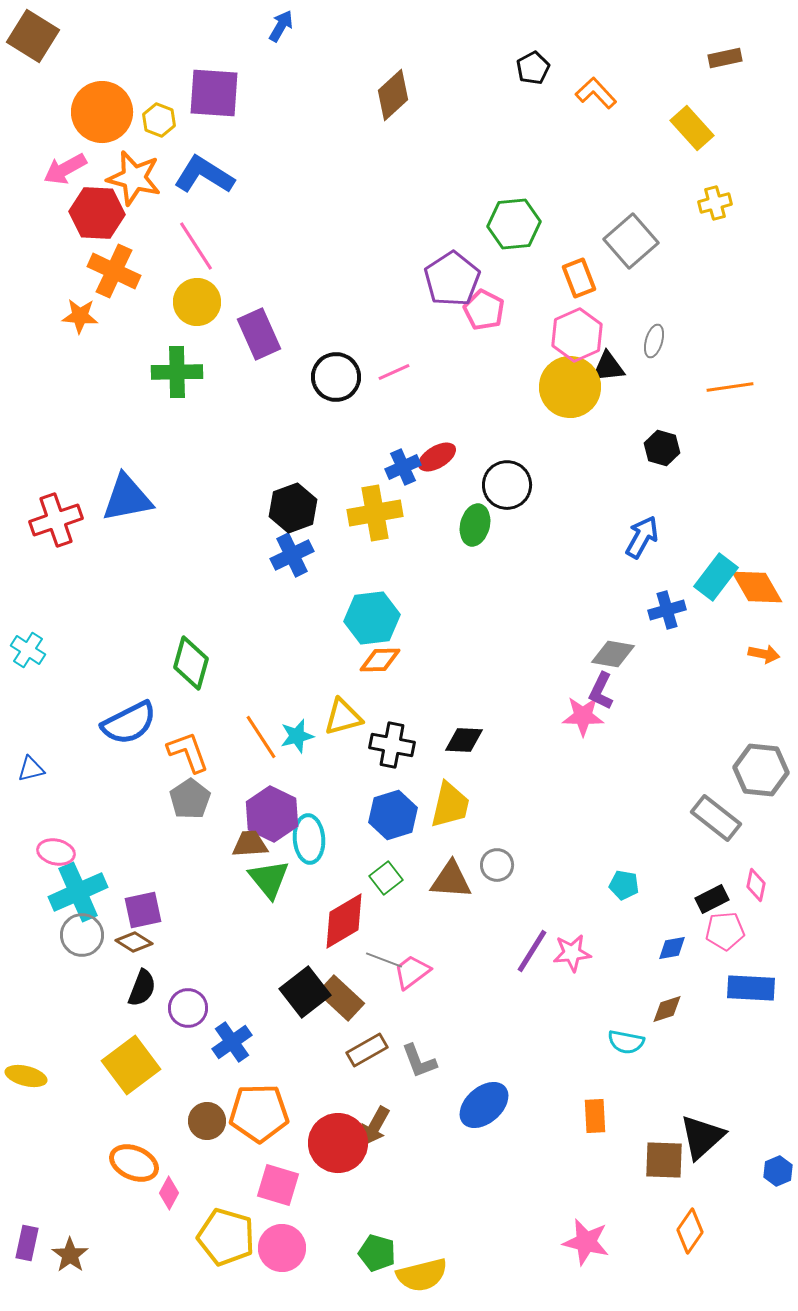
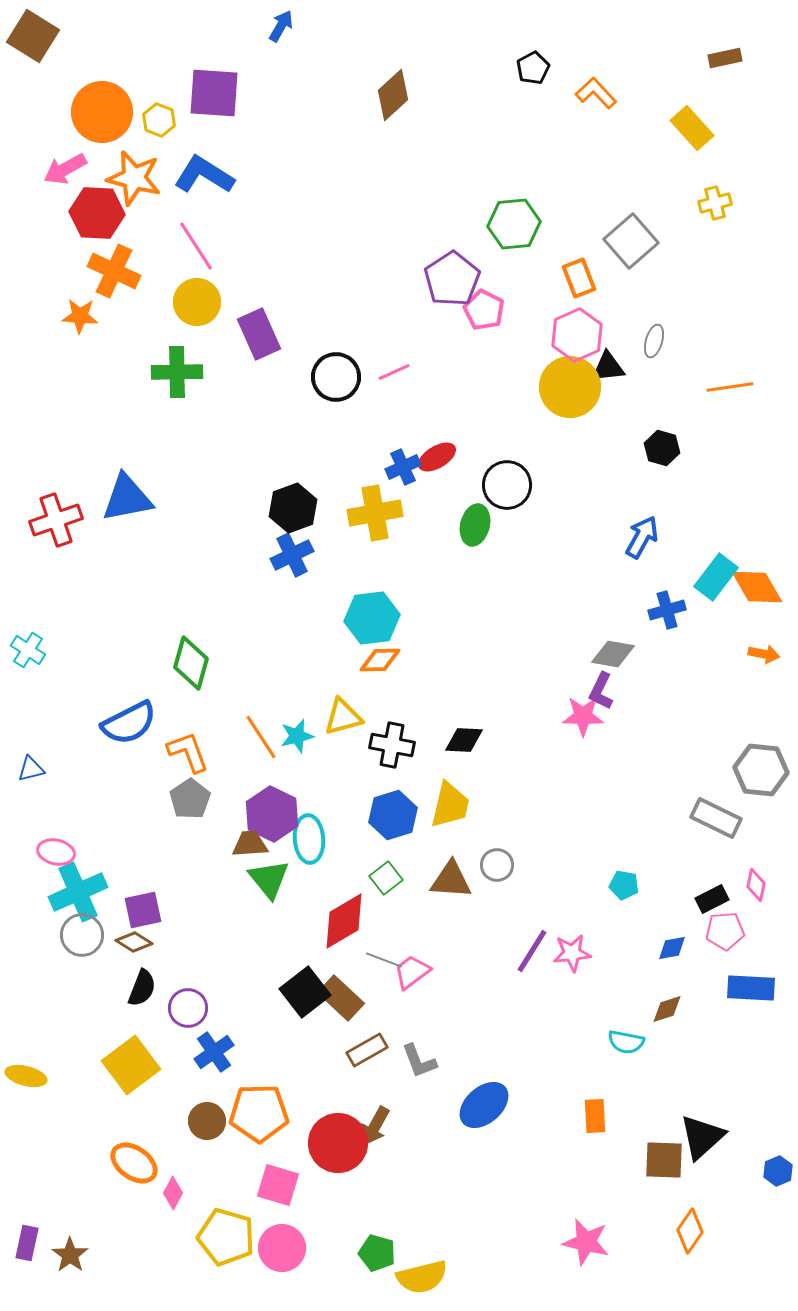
gray rectangle at (716, 818): rotated 12 degrees counterclockwise
blue cross at (232, 1042): moved 18 px left, 10 px down
orange ellipse at (134, 1163): rotated 12 degrees clockwise
pink diamond at (169, 1193): moved 4 px right
yellow semicircle at (422, 1275): moved 2 px down
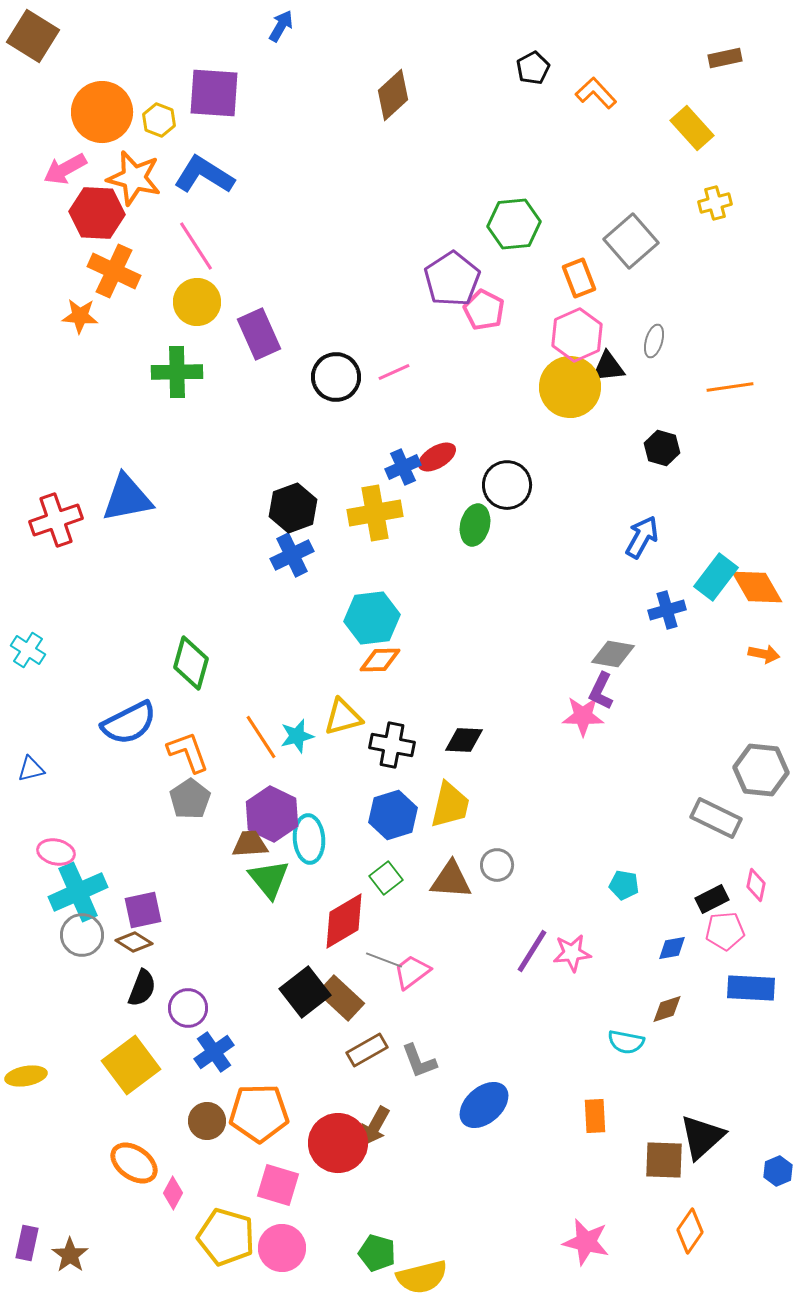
yellow ellipse at (26, 1076): rotated 24 degrees counterclockwise
